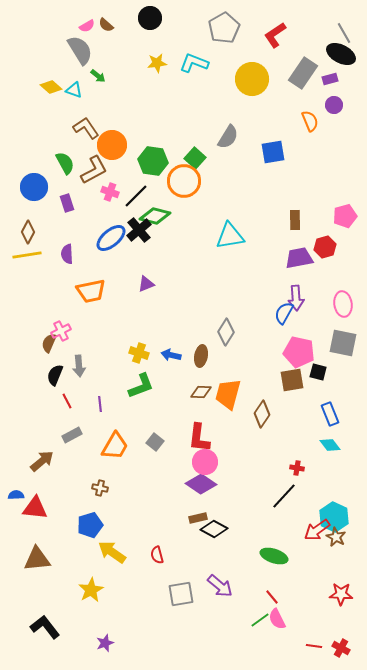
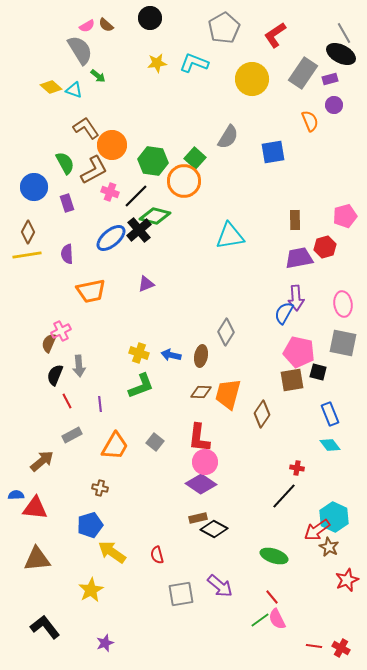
brown star at (336, 537): moved 7 px left, 10 px down
red star at (341, 594): moved 6 px right, 14 px up; rotated 25 degrees counterclockwise
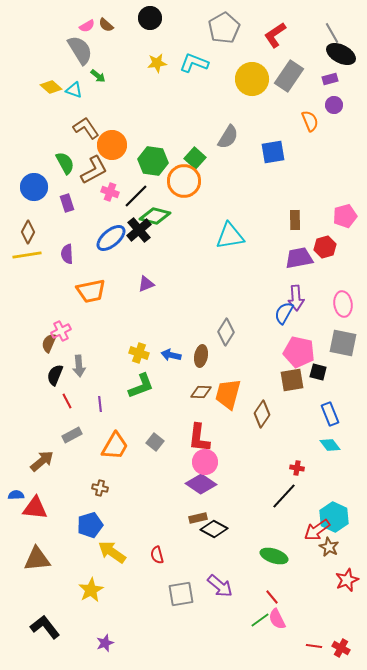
gray line at (344, 33): moved 12 px left
gray rectangle at (303, 73): moved 14 px left, 3 px down
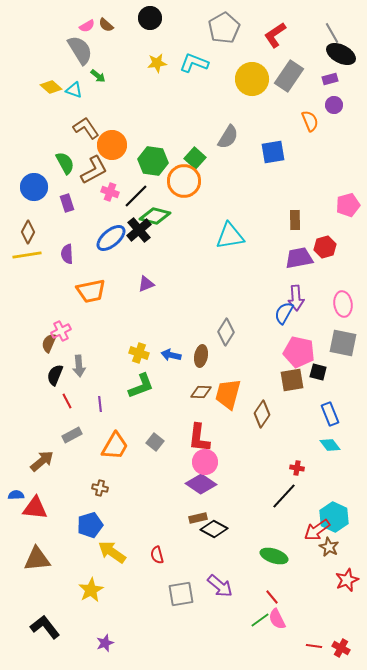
pink pentagon at (345, 216): moved 3 px right, 11 px up
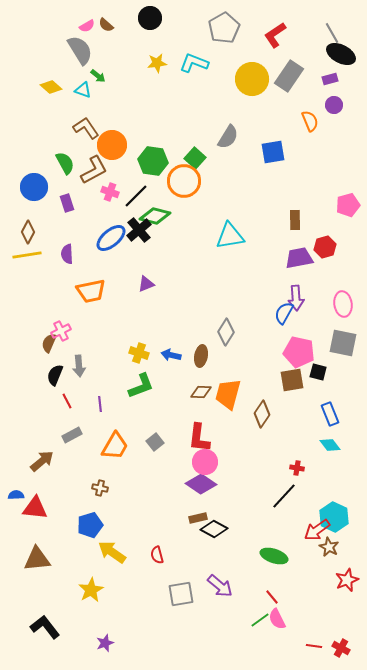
cyan triangle at (74, 90): moved 9 px right
gray square at (155, 442): rotated 12 degrees clockwise
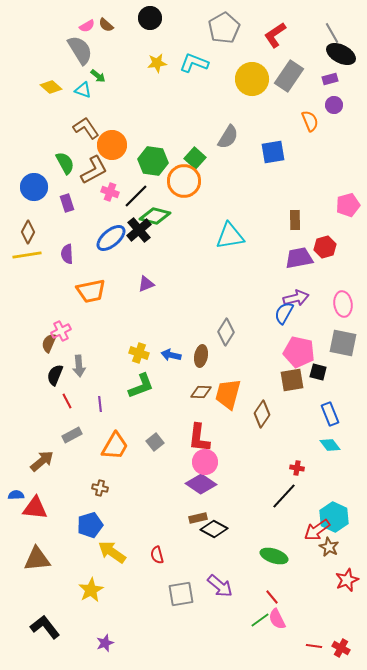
purple arrow at (296, 298): rotated 100 degrees counterclockwise
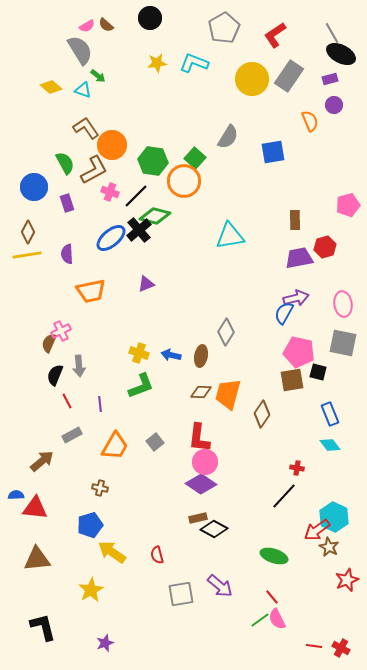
black L-shape at (45, 627): moved 2 px left; rotated 24 degrees clockwise
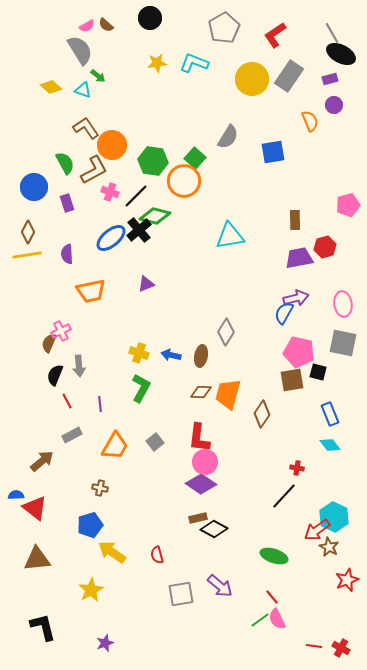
green L-shape at (141, 386): moved 2 px down; rotated 40 degrees counterclockwise
red triangle at (35, 508): rotated 32 degrees clockwise
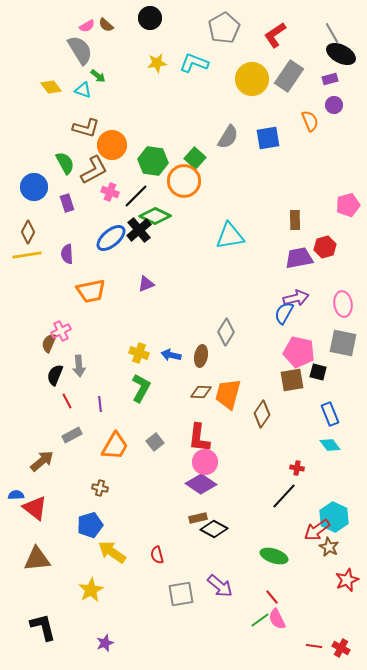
yellow diamond at (51, 87): rotated 10 degrees clockwise
brown L-shape at (86, 128): rotated 140 degrees clockwise
blue square at (273, 152): moved 5 px left, 14 px up
green diamond at (155, 216): rotated 12 degrees clockwise
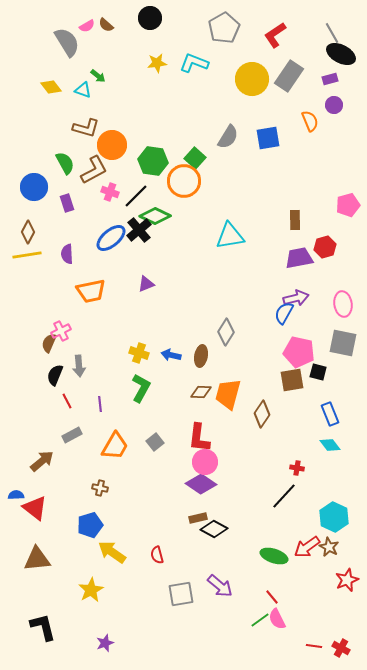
gray semicircle at (80, 50): moved 13 px left, 8 px up
red arrow at (317, 530): moved 10 px left, 17 px down
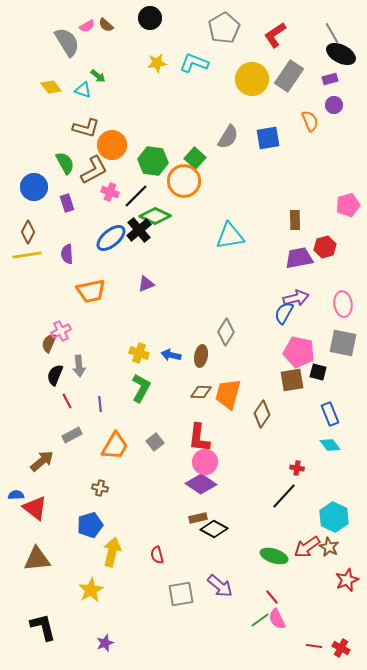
yellow arrow at (112, 552): rotated 68 degrees clockwise
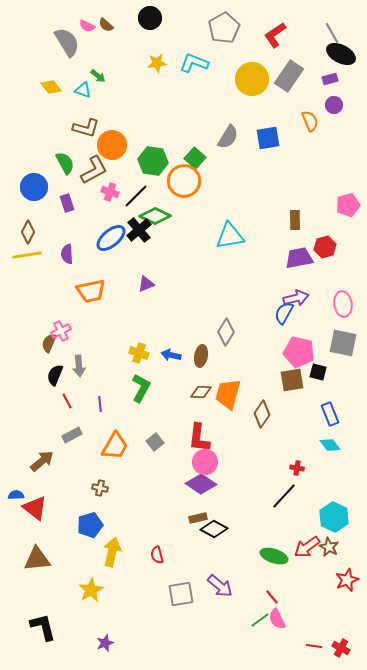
pink semicircle at (87, 26): rotated 56 degrees clockwise
